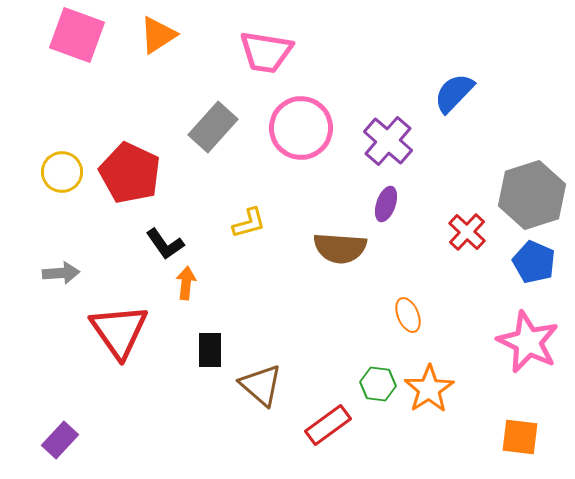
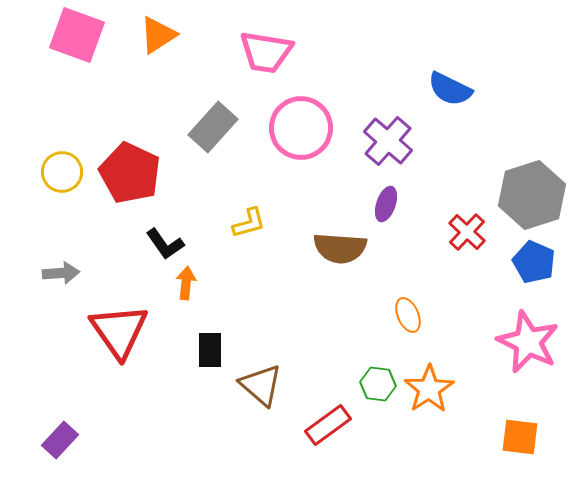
blue semicircle: moved 4 px left, 4 px up; rotated 108 degrees counterclockwise
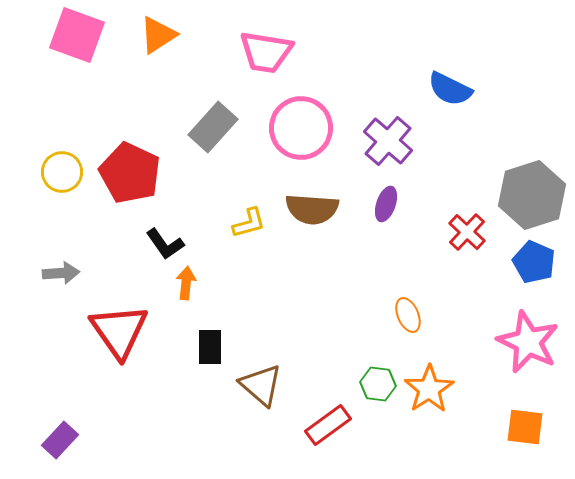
brown semicircle: moved 28 px left, 39 px up
black rectangle: moved 3 px up
orange square: moved 5 px right, 10 px up
